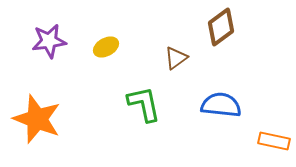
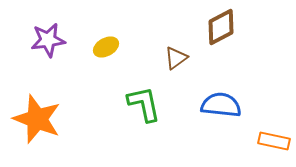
brown diamond: rotated 9 degrees clockwise
purple star: moved 1 px left, 1 px up
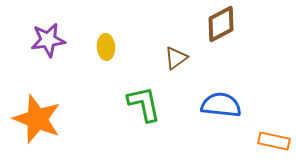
brown diamond: moved 3 px up
yellow ellipse: rotated 65 degrees counterclockwise
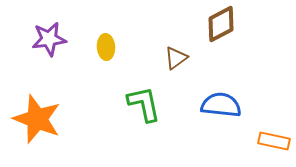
purple star: moved 1 px right, 1 px up
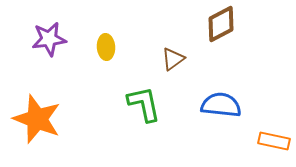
brown triangle: moved 3 px left, 1 px down
